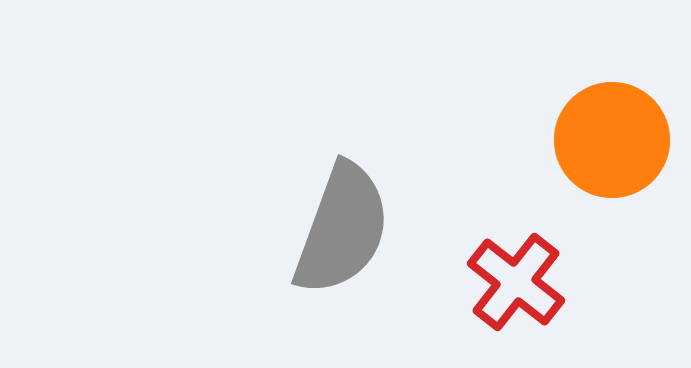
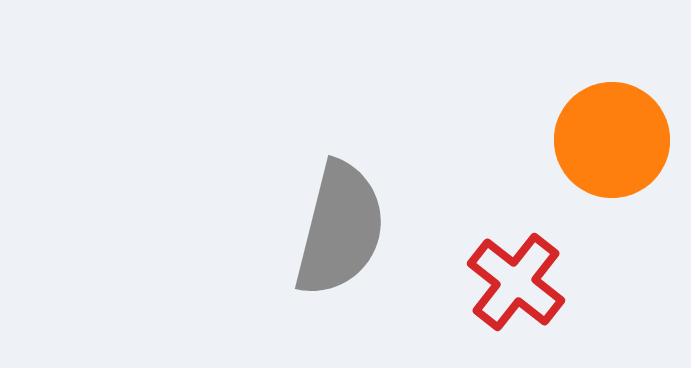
gray semicircle: moved 2 px left; rotated 6 degrees counterclockwise
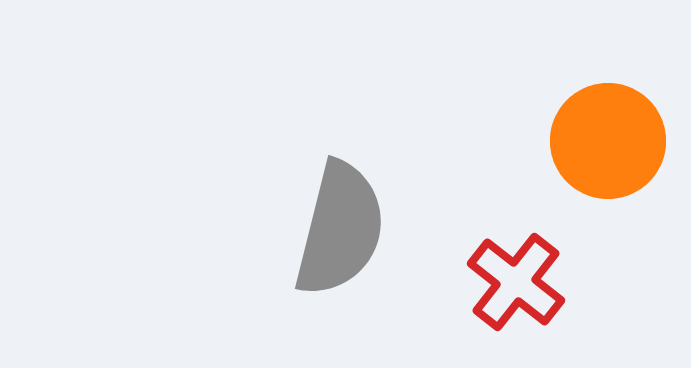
orange circle: moved 4 px left, 1 px down
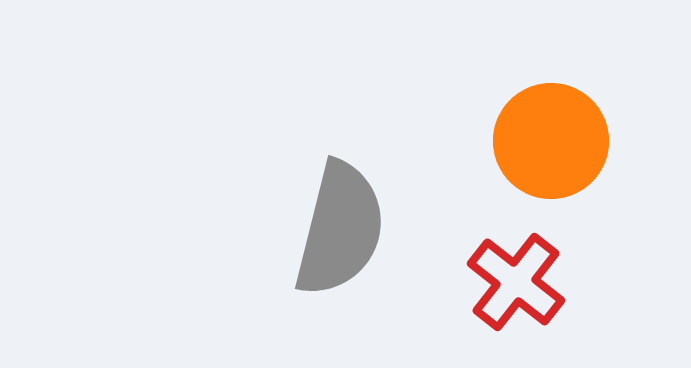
orange circle: moved 57 px left
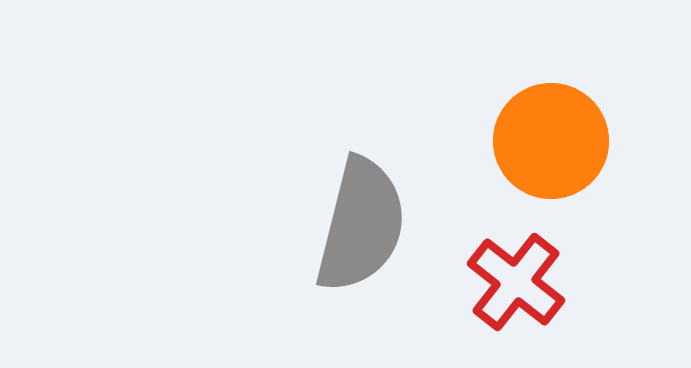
gray semicircle: moved 21 px right, 4 px up
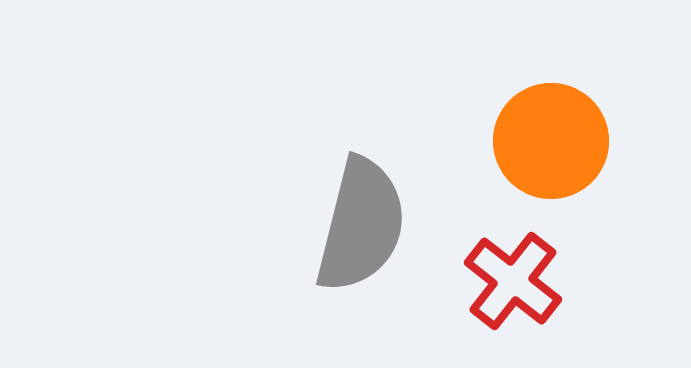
red cross: moved 3 px left, 1 px up
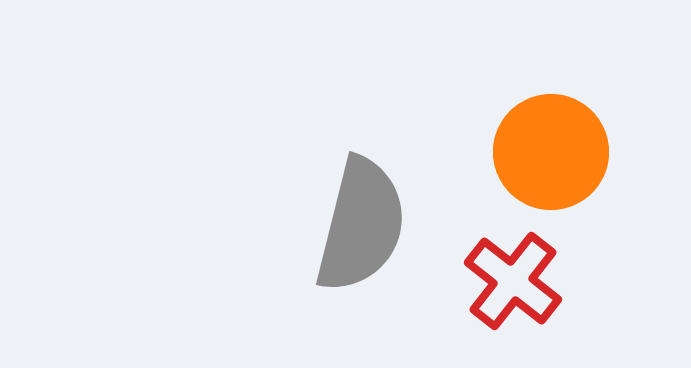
orange circle: moved 11 px down
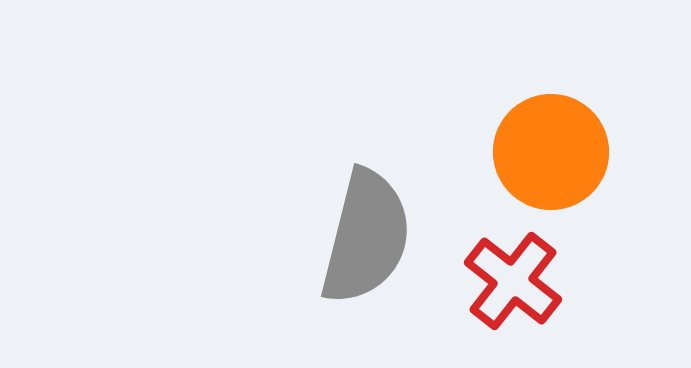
gray semicircle: moved 5 px right, 12 px down
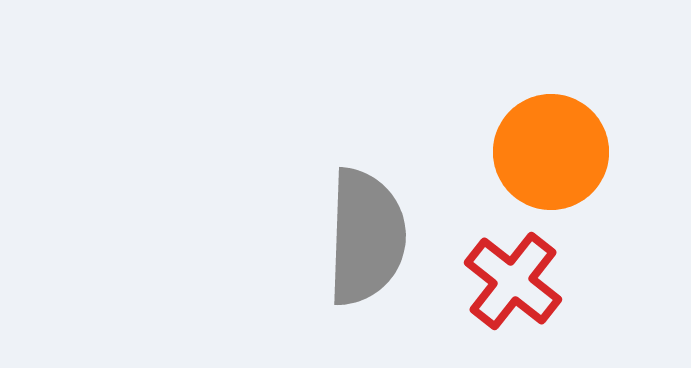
gray semicircle: rotated 12 degrees counterclockwise
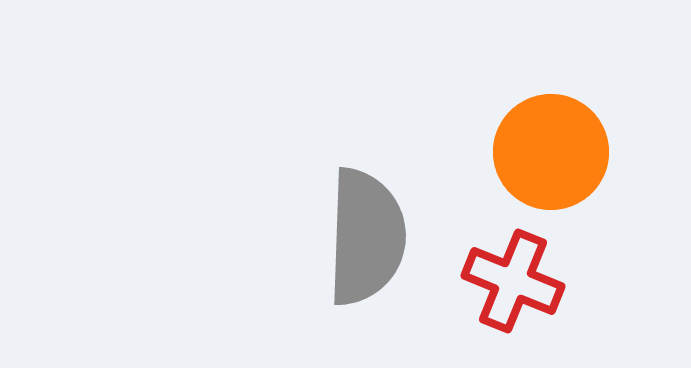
red cross: rotated 16 degrees counterclockwise
